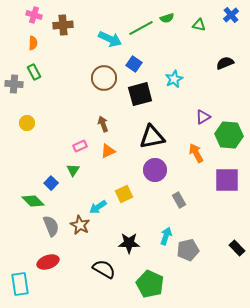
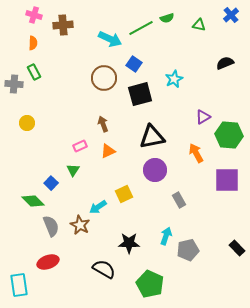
cyan rectangle at (20, 284): moved 1 px left, 1 px down
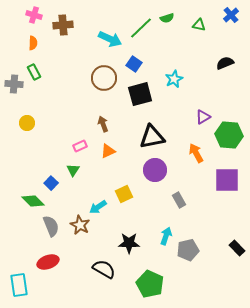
green line at (141, 28): rotated 15 degrees counterclockwise
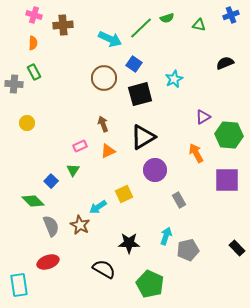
blue cross at (231, 15): rotated 21 degrees clockwise
black triangle at (152, 137): moved 9 px left; rotated 20 degrees counterclockwise
blue square at (51, 183): moved 2 px up
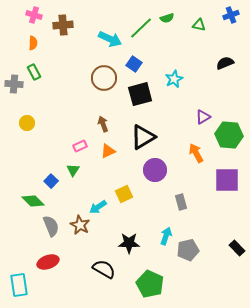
gray rectangle at (179, 200): moved 2 px right, 2 px down; rotated 14 degrees clockwise
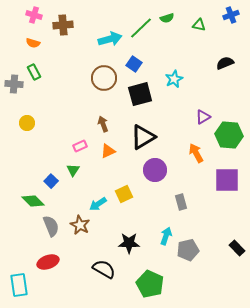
cyan arrow at (110, 39): rotated 40 degrees counterclockwise
orange semicircle at (33, 43): rotated 104 degrees clockwise
cyan arrow at (98, 207): moved 3 px up
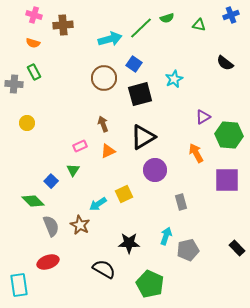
black semicircle at (225, 63): rotated 120 degrees counterclockwise
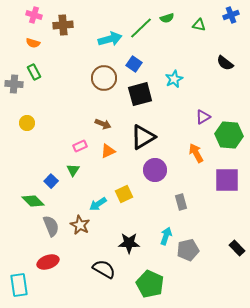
brown arrow at (103, 124): rotated 133 degrees clockwise
